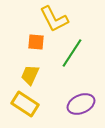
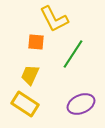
green line: moved 1 px right, 1 px down
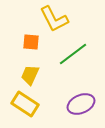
orange square: moved 5 px left
green line: rotated 20 degrees clockwise
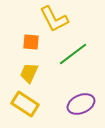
yellow trapezoid: moved 1 px left, 2 px up
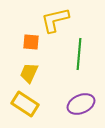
yellow L-shape: moved 1 px right, 1 px down; rotated 104 degrees clockwise
green line: moved 6 px right; rotated 48 degrees counterclockwise
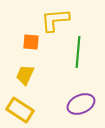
yellow L-shape: rotated 8 degrees clockwise
green line: moved 1 px left, 2 px up
yellow trapezoid: moved 4 px left, 2 px down
yellow rectangle: moved 5 px left, 6 px down
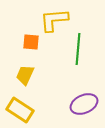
yellow L-shape: moved 1 px left
green line: moved 3 px up
purple ellipse: moved 3 px right
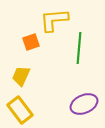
orange square: rotated 24 degrees counterclockwise
green line: moved 1 px right, 1 px up
yellow trapezoid: moved 4 px left, 1 px down
yellow rectangle: rotated 20 degrees clockwise
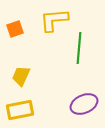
orange square: moved 16 px left, 13 px up
yellow rectangle: rotated 64 degrees counterclockwise
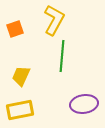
yellow L-shape: rotated 124 degrees clockwise
green line: moved 17 px left, 8 px down
purple ellipse: rotated 16 degrees clockwise
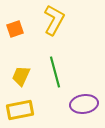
green line: moved 7 px left, 16 px down; rotated 20 degrees counterclockwise
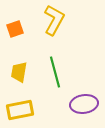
yellow trapezoid: moved 2 px left, 4 px up; rotated 15 degrees counterclockwise
